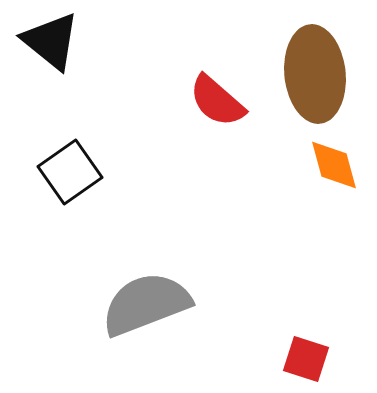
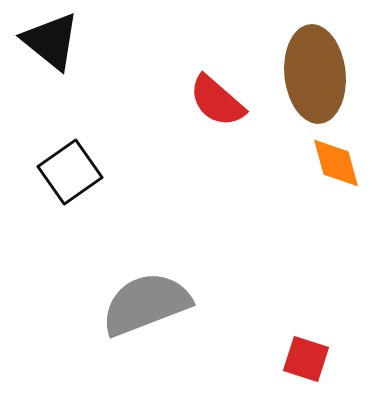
orange diamond: moved 2 px right, 2 px up
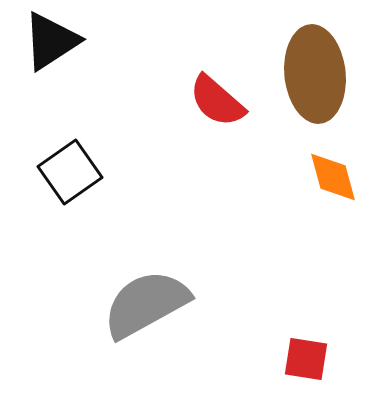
black triangle: rotated 48 degrees clockwise
orange diamond: moved 3 px left, 14 px down
gray semicircle: rotated 8 degrees counterclockwise
red square: rotated 9 degrees counterclockwise
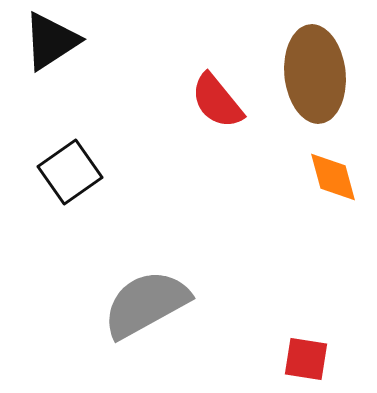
red semicircle: rotated 10 degrees clockwise
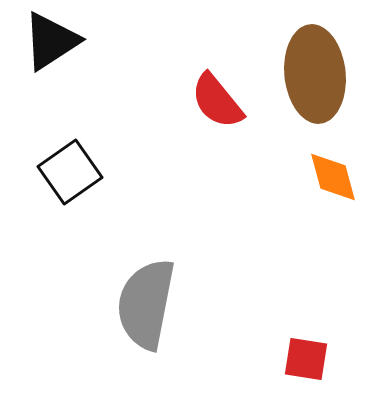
gray semicircle: rotated 50 degrees counterclockwise
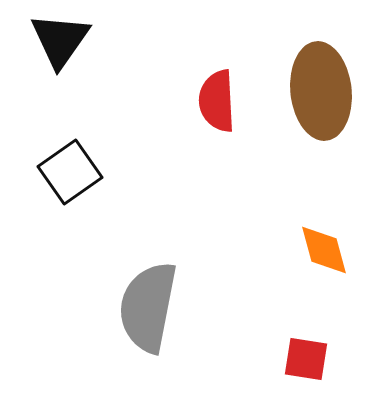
black triangle: moved 9 px right, 1 px up; rotated 22 degrees counterclockwise
brown ellipse: moved 6 px right, 17 px down
red semicircle: rotated 36 degrees clockwise
orange diamond: moved 9 px left, 73 px down
gray semicircle: moved 2 px right, 3 px down
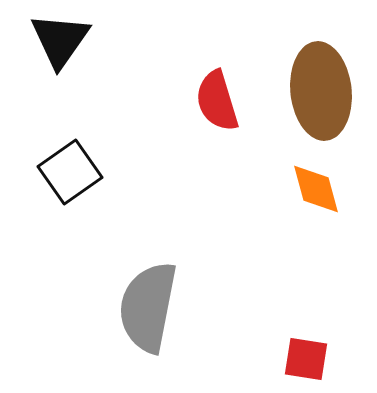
red semicircle: rotated 14 degrees counterclockwise
orange diamond: moved 8 px left, 61 px up
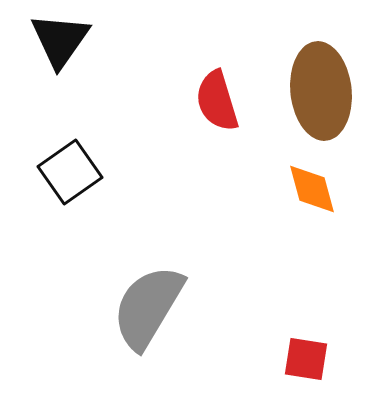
orange diamond: moved 4 px left
gray semicircle: rotated 20 degrees clockwise
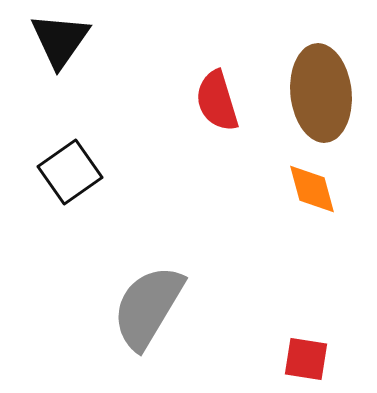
brown ellipse: moved 2 px down
